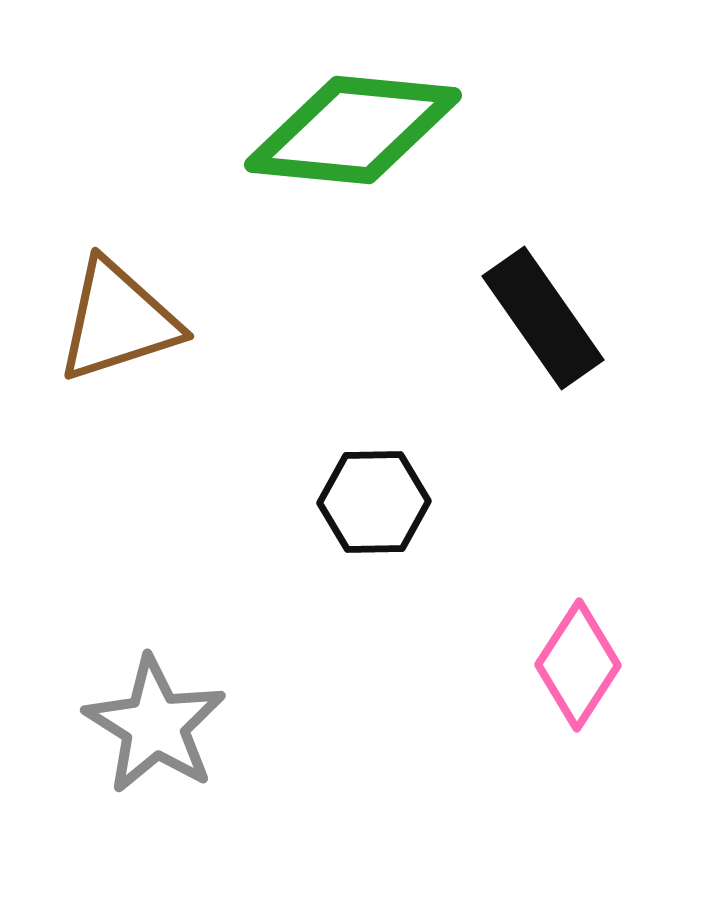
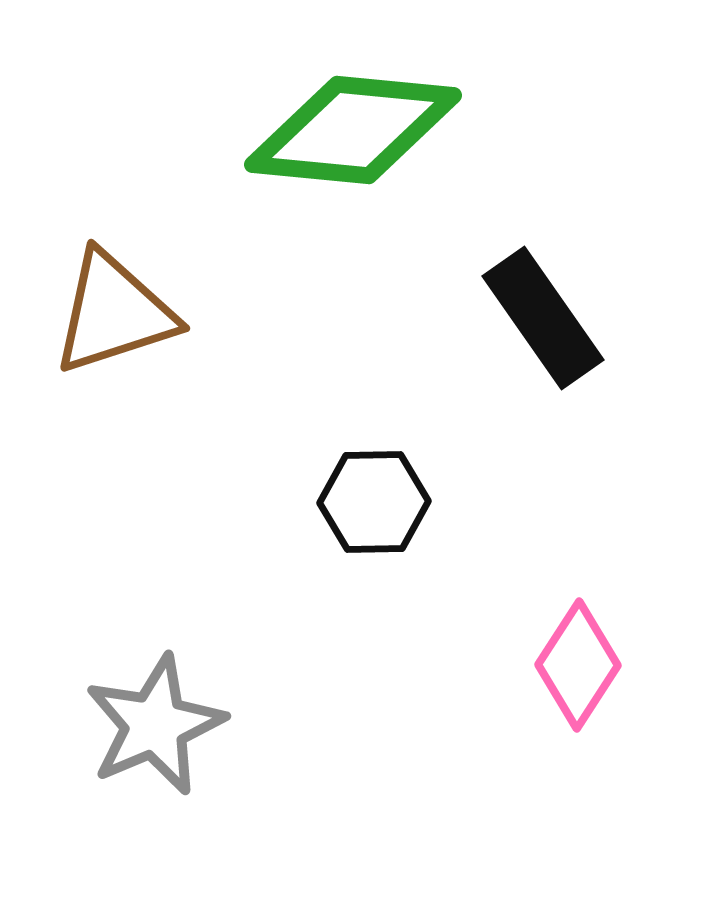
brown triangle: moved 4 px left, 8 px up
gray star: rotated 17 degrees clockwise
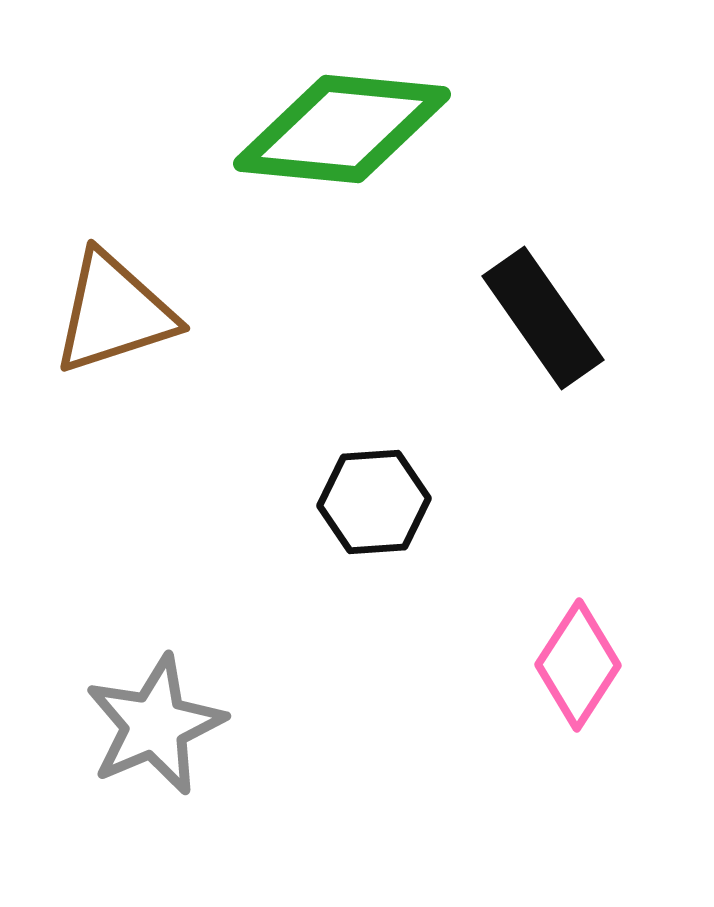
green diamond: moved 11 px left, 1 px up
black hexagon: rotated 3 degrees counterclockwise
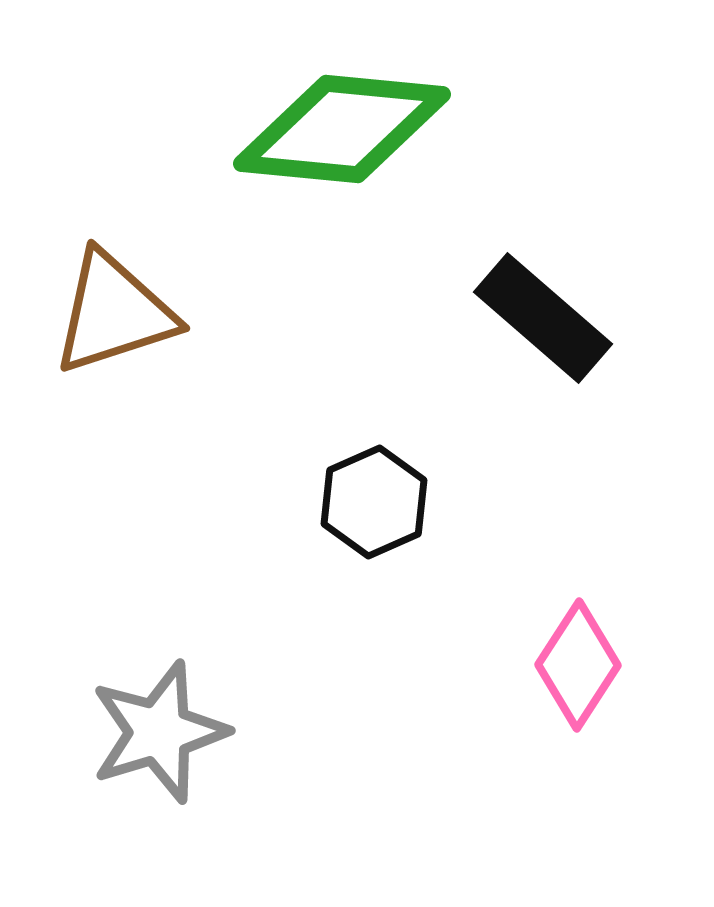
black rectangle: rotated 14 degrees counterclockwise
black hexagon: rotated 20 degrees counterclockwise
gray star: moved 4 px right, 7 px down; rotated 6 degrees clockwise
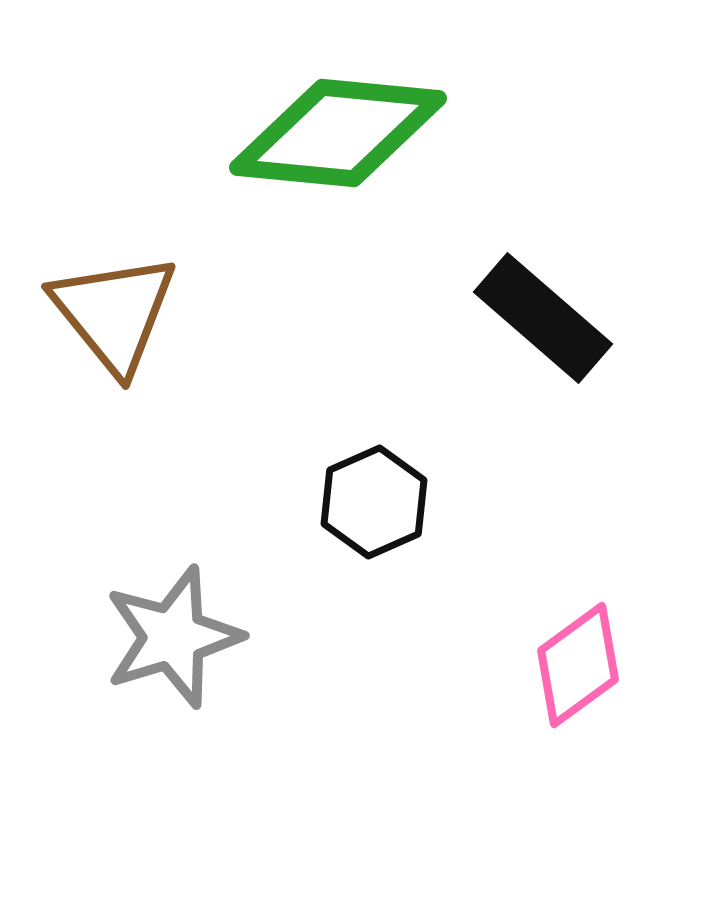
green diamond: moved 4 px left, 4 px down
brown triangle: rotated 51 degrees counterclockwise
pink diamond: rotated 21 degrees clockwise
gray star: moved 14 px right, 95 px up
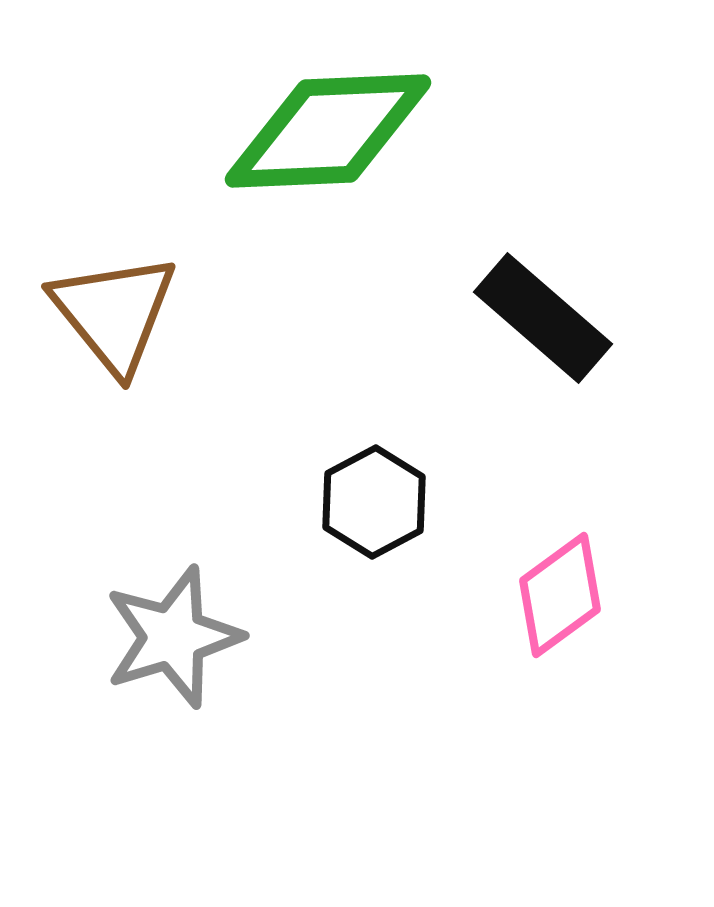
green diamond: moved 10 px left, 2 px up; rotated 8 degrees counterclockwise
black hexagon: rotated 4 degrees counterclockwise
pink diamond: moved 18 px left, 70 px up
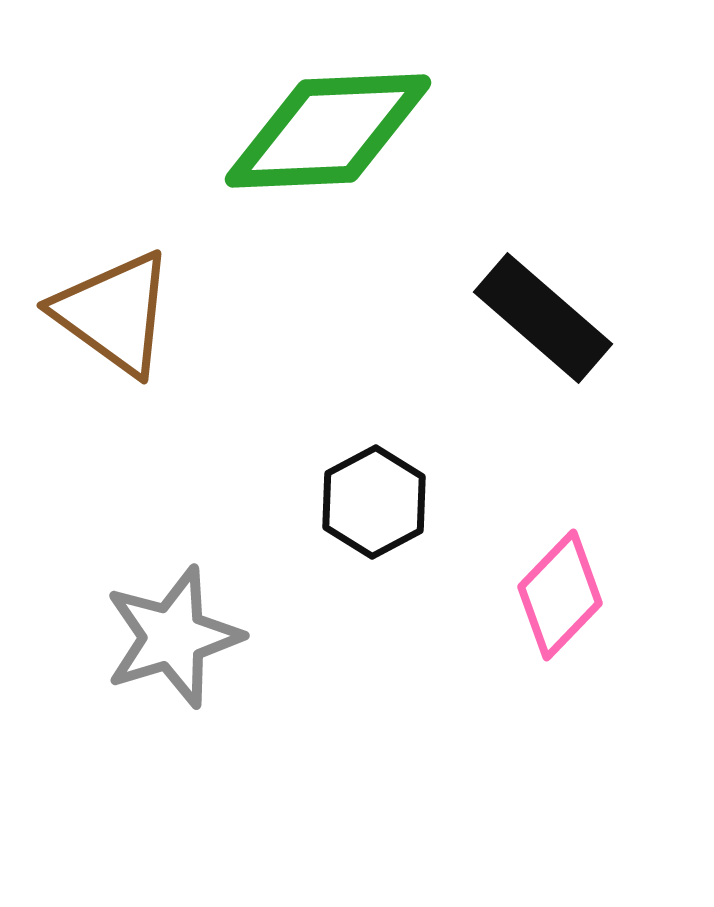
brown triangle: rotated 15 degrees counterclockwise
pink diamond: rotated 10 degrees counterclockwise
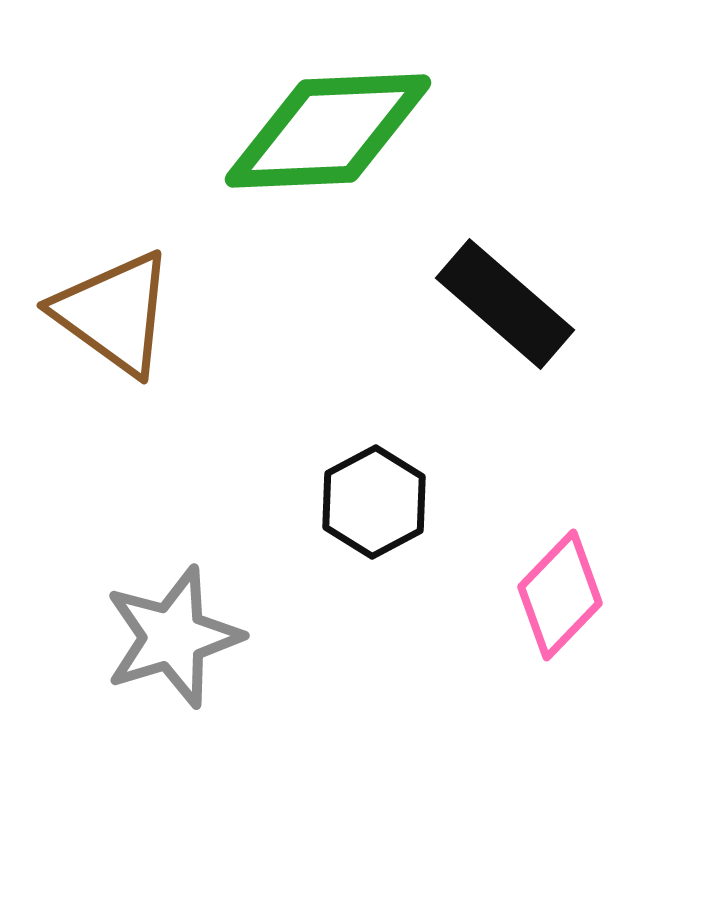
black rectangle: moved 38 px left, 14 px up
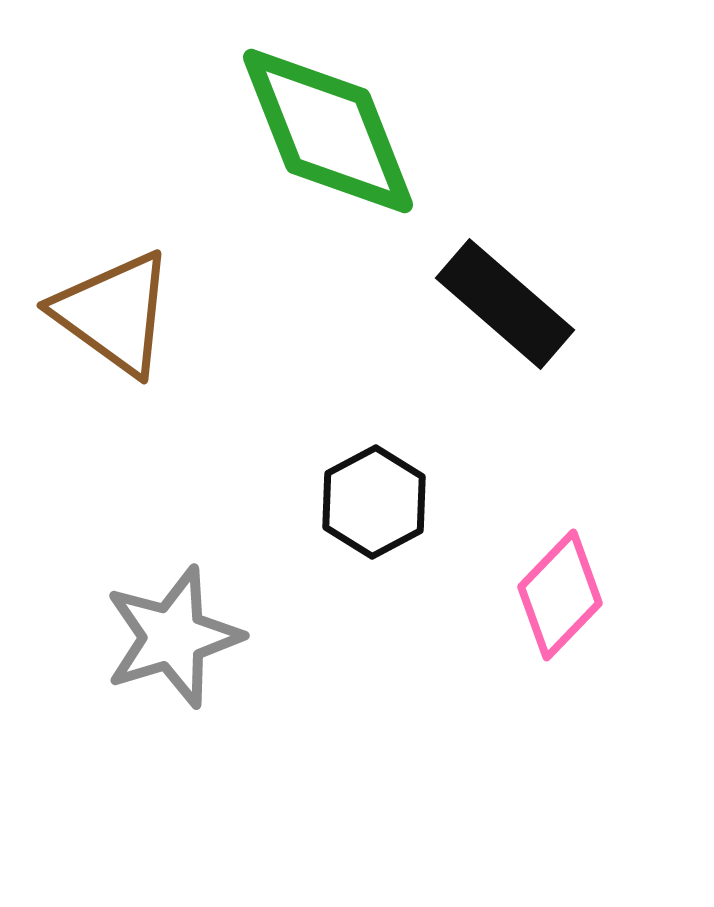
green diamond: rotated 71 degrees clockwise
